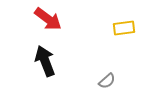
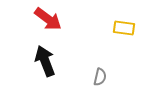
yellow rectangle: rotated 15 degrees clockwise
gray semicircle: moved 7 px left, 4 px up; rotated 36 degrees counterclockwise
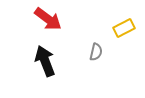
yellow rectangle: rotated 35 degrees counterclockwise
gray semicircle: moved 4 px left, 25 px up
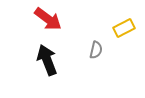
gray semicircle: moved 2 px up
black arrow: moved 2 px right, 1 px up
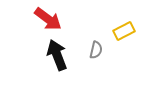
yellow rectangle: moved 3 px down
black arrow: moved 10 px right, 5 px up
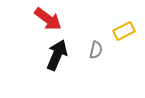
black arrow: rotated 44 degrees clockwise
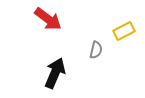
black arrow: moved 2 px left, 18 px down
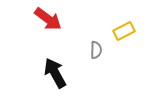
gray semicircle: rotated 12 degrees counterclockwise
black arrow: rotated 52 degrees counterclockwise
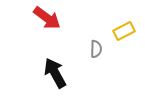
red arrow: moved 1 px left, 1 px up
gray semicircle: moved 1 px up
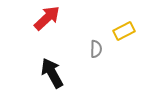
red arrow: rotated 80 degrees counterclockwise
black arrow: moved 3 px left
